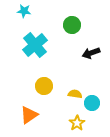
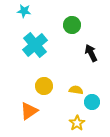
black arrow: rotated 84 degrees clockwise
yellow semicircle: moved 1 px right, 4 px up
cyan circle: moved 1 px up
orange triangle: moved 4 px up
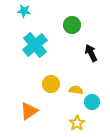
yellow circle: moved 7 px right, 2 px up
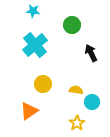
cyan star: moved 9 px right
yellow circle: moved 8 px left
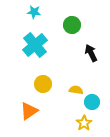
cyan star: moved 1 px right, 1 px down
yellow star: moved 7 px right
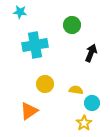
cyan star: moved 14 px left
cyan cross: rotated 30 degrees clockwise
black arrow: rotated 48 degrees clockwise
yellow circle: moved 2 px right
cyan circle: moved 1 px down
